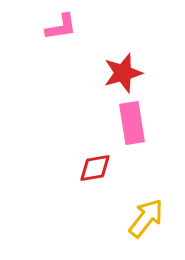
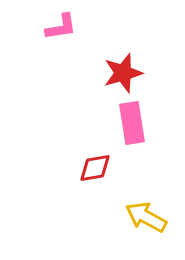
yellow arrow: moved 1 px up; rotated 99 degrees counterclockwise
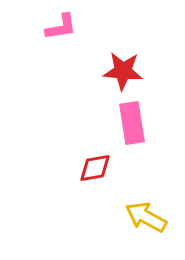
red star: moved 2 px up; rotated 21 degrees clockwise
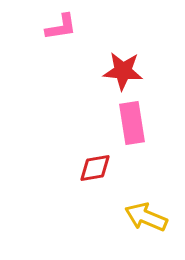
yellow arrow: rotated 6 degrees counterclockwise
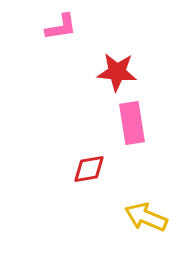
red star: moved 6 px left, 1 px down
red diamond: moved 6 px left, 1 px down
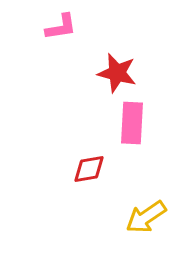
red star: moved 1 px down; rotated 9 degrees clockwise
pink rectangle: rotated 12 degrees clockwise
yellow arrow: rotated 57 degrees counterclockwise
